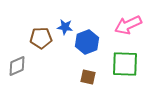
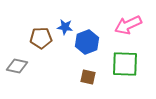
gray diamond: rotated 35 degrees clockwise
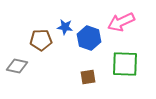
pink arrow: moved 7 px left, 3 px up
brown pentagon: moved 2 px down
blue hexagon: moved 2 px right, 4 px up; rotated 20 degrees counterclockwise
brown square: rotated 21 degrees counterclockwise
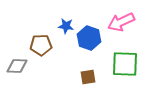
blue star: moved 1 px right, 1 px up
brown pentagon: moved 5 px down
gray diamond: rotated 10 degrees counterclockwise
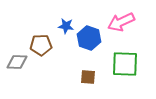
gray diamond: moved 4 px up
brown square: rotated 14 degrees clockwise
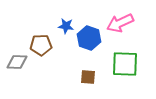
pink arrow: moved 1 px left, 1 px down
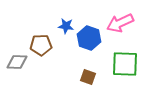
brown square: rotated 14 degrees clockwise
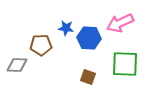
blue star: moved 2 px down
blue hexagon: rotated 15 degrees counterclockwise
gray diamond: moved 3 px down
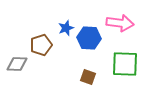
pink arrow: rotated 148 degrees counterclockwise
blue star: rotated 28 degrees counterclockwise
brown pentagon: rotated 15 degrees counterclockwise
gray diamond: moved 1 px up
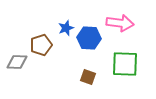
gray diamond: moved 2 px up
